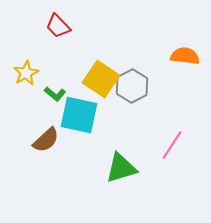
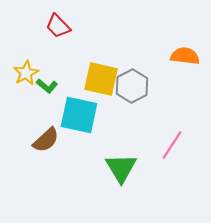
yellow square: rotated 21 degrees counterclockwise
green L-shape: moved 8 px left, 8 px up
green triangle: rotated 44 degrees counterclockwise
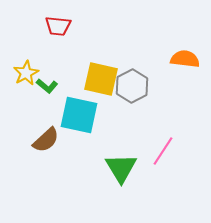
red trapezoid: rotated 40 degrees counterclockwise
orange semicircle: moved 3 px down
pink line: moved 9 px left, 6 px down
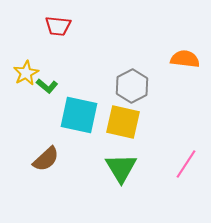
yellow square: moved 22 px right, 43 px down
brown semicircle: moved 19 px down
pink line: moved 23 px right, 13 px down
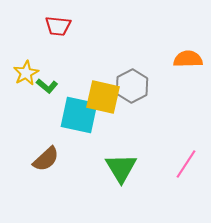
orange semicircle: moved 3 px right; rotated 8 degrees counterclockwise
yellow square: moved 20 px left, 25 px up
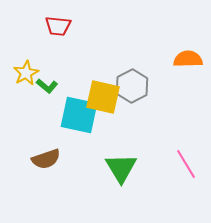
brown semicircle: rotated 24 degrees clockwise
pink line: rotated 64 degrees counterclockwise
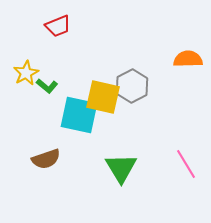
red trapezoid: rotated 28 degrees counterclockwise
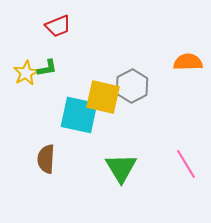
orange semicircle: moved 3 px down
green L-shape: moved 18 px up; rotated 50 degrees counterclockwise
brown semicircle: rotated 112 degrees clockwise
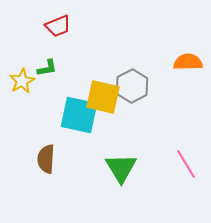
yellow star: moved 4 px left, 8 px down
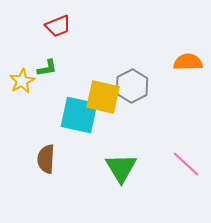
pink line: rotated 16 degrees counterclockwise
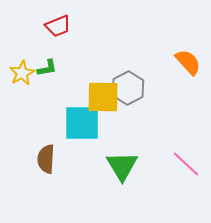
orange semicircle: rotated 48 degrees clockwise
yellow star: moved 8 px up
gray hexagon: moved 4 px left, 2 px down
yellow square: rotated 12 degrees counterclockwise
cyan square: moved 3 px right, 8 px down; rotated 12 degrees counterclockwise
green triangle: moved 1 px right, 2 px up
